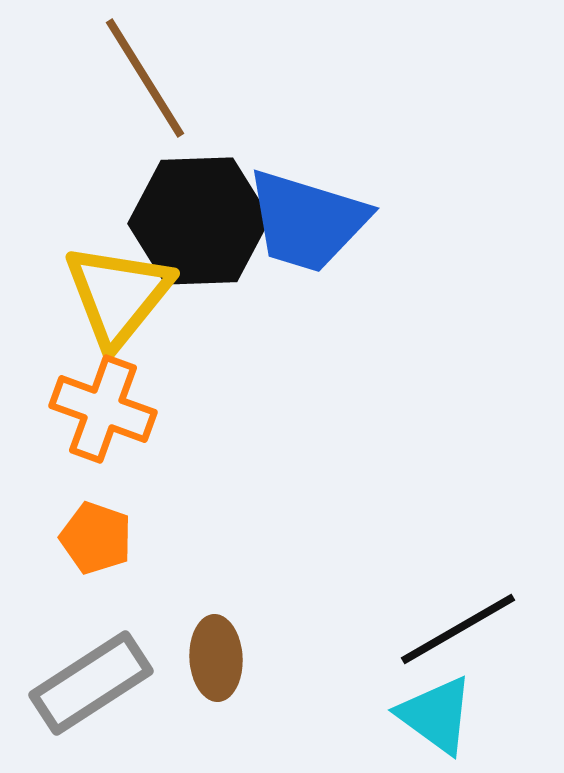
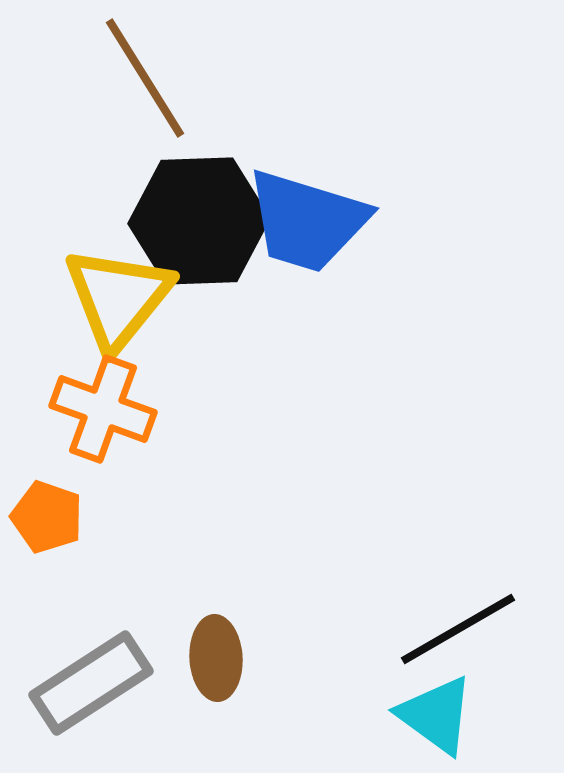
yellow triangle: moved 3 px down
orange pentagon: moved 49 px left, 21 px up
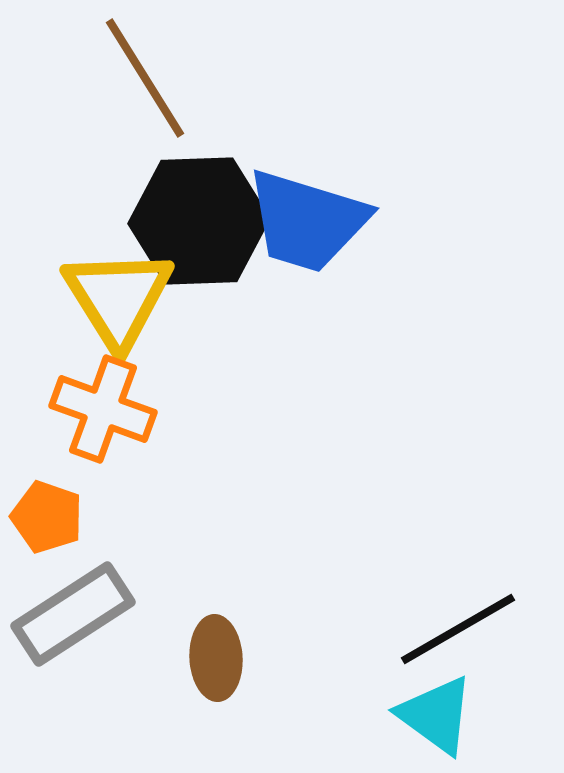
yellow triangle: rotated 11 degrees counterclockwise
gray rectangle: moved 18 px left, 69 px up
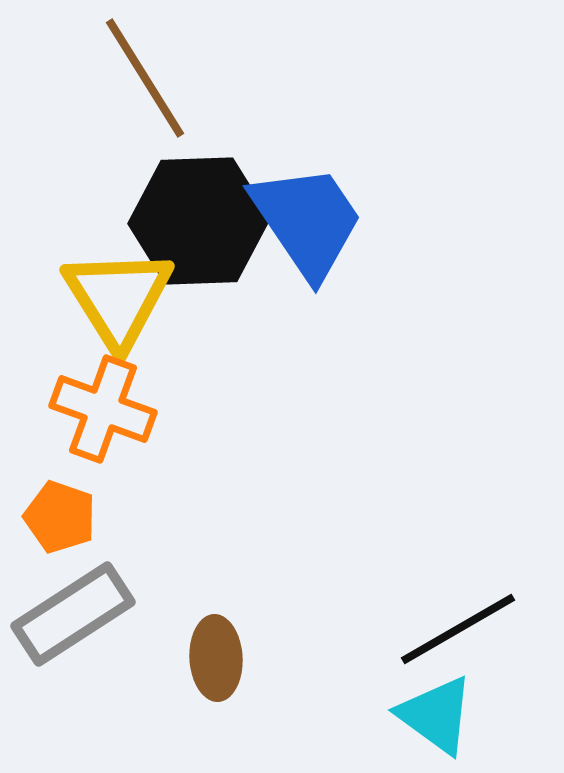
blue trapezoid: rotated 141 degrees counterclockwise
orange pentagon: moved 13 px right
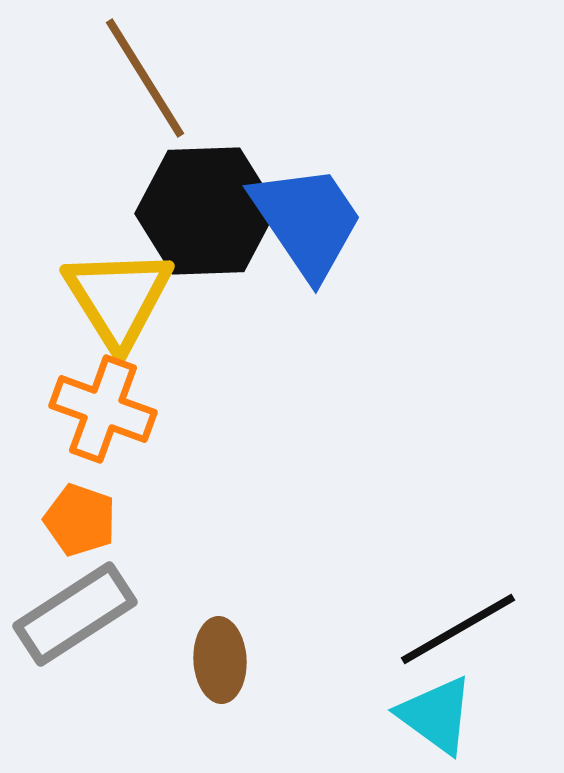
black hexagon: moved 7 px right, 10 px up
orange pentagon: moved 20 px right, 3 px down
gray rectangle: moved 2 px right
brown ellipse: moved 4 px right, 2 px down
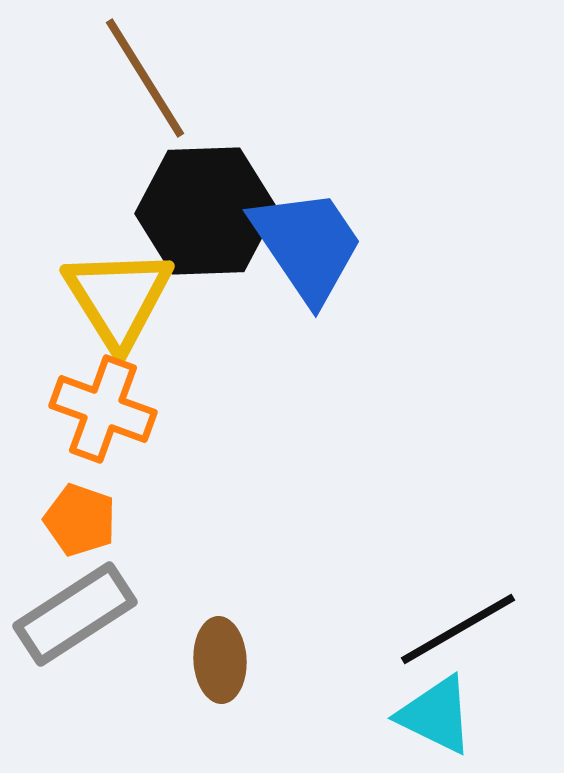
blue trapezoid: moved 24 px down
cyan triangle: rotated 10 degrees counterclockwise
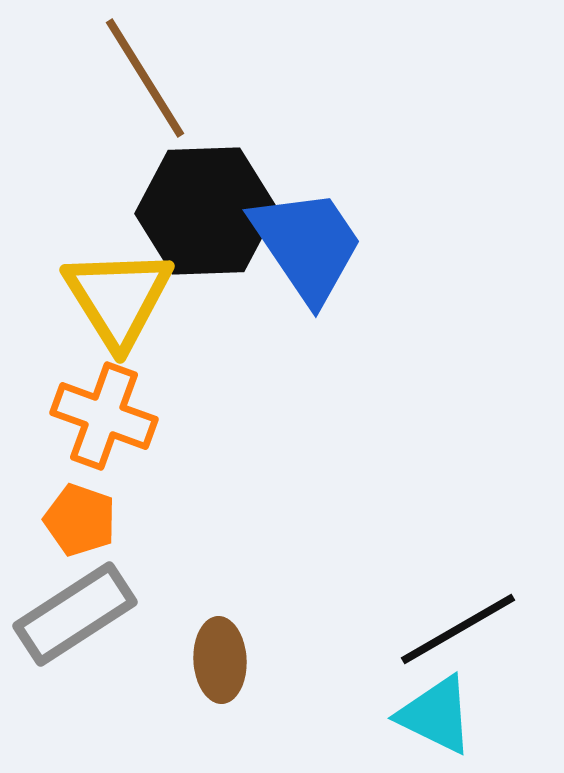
orange cross: moved 1 px right, 7 px down
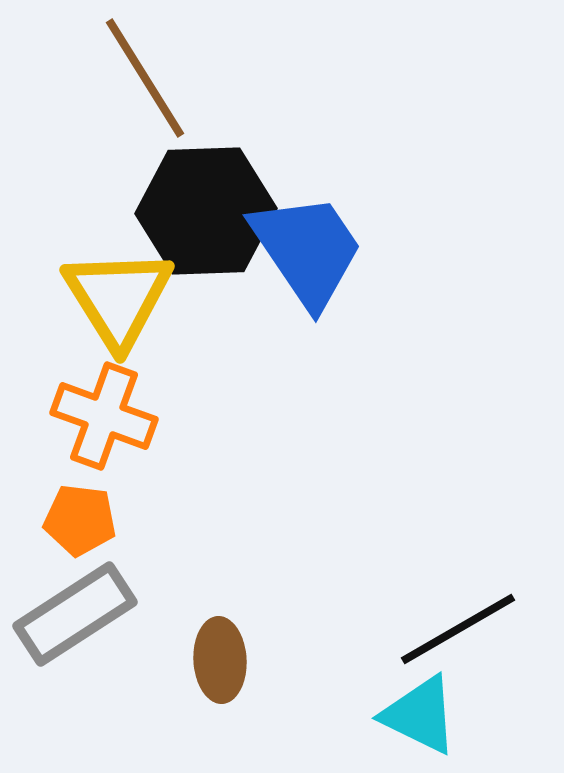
blue trapezoid: moved 5 px down
orange pentagon: rotated 12 degrees counterclockwise
cyan triangle: moved 16 px left
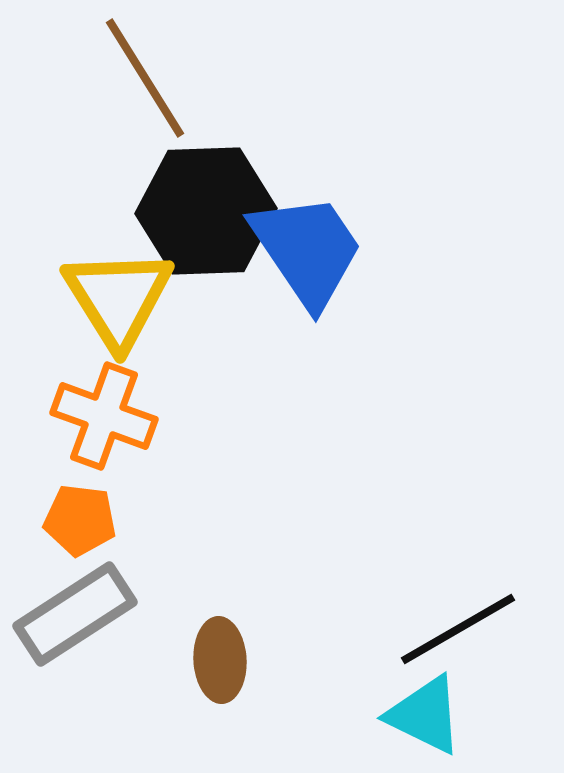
cyan triangle: moved 5 px right
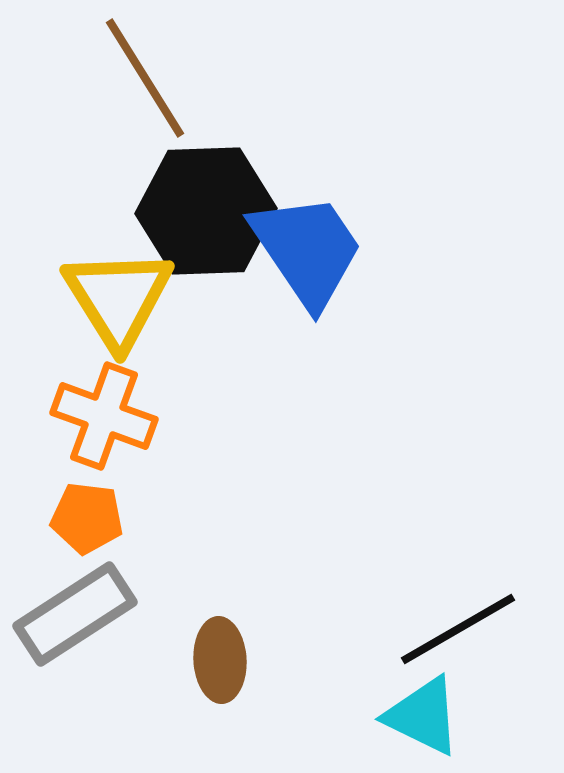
orange pentagon: moved 7 px right, 2 px up
cyan triangle: moved 2 px left, 1 px down
